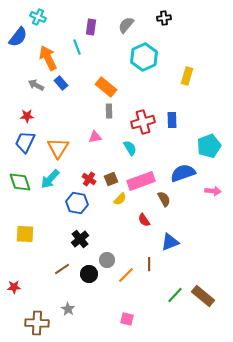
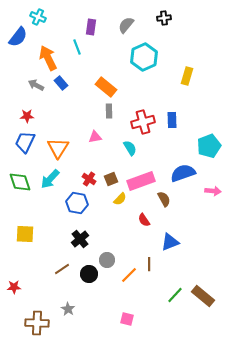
orange line at (126, 275): moved 3 px right
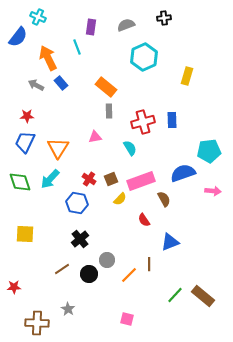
gray semicircle at (126, 25): rotated 30 degrees clockwise
cyan pentagon at (209, 146): moved 5 px down; rotated 15 degrees clockwise
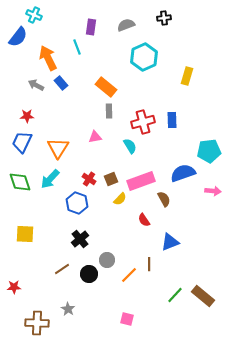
cyan cross at (38, 17): moved 4 px left, 2 px up
blue trapezoid at (25, 142): moved 3 px left
cyan semicircle at (130, 148): moved 2 px up
blue hexagon at (77, 203): rotated 10 degrees clockwise
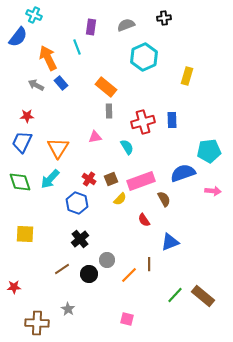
cyan semicircle at (130, 146): moved 3 px left, 1 px down
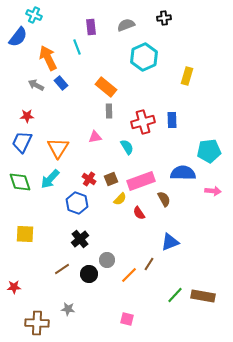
purple rectangle at (91, 27): rotated 14 degrees counterclockwise
blue semicircle at (183, 173): rotated 20 degrees clockwise
red semicircle at (144, 220): moved 5 px left, 7 px up
brown line at (149, 264): rotated 32 degrees clockwise
brown rectangle at (203, 296): rotated 30 degrees counterclockwise
gray star at (68, 309): rotated 24 degrees counterclockwise
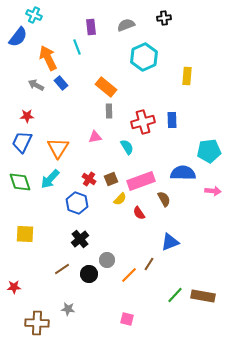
yellow rectangle at (187, 76): rotated 12 degrees counterclockwise
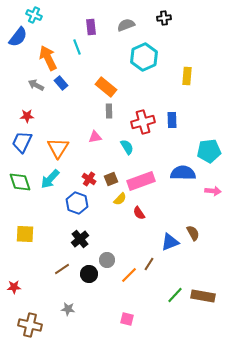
brown semicircle at (164, 199): moved 29 px right, 34 px down
brown cross at (37, 323): moved 7 px left, 2 px down; rotated 10 degrees clockwise
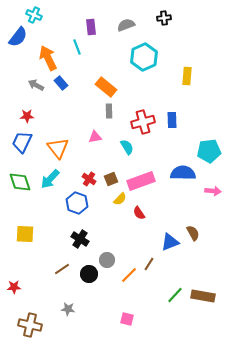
orange triangle at (58, 148): rotated 10 degrees counterclockwise
black cross at (80, 239): rotated 18 degrees counterclockwise
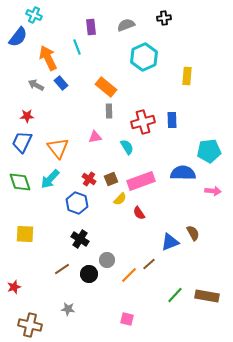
brown line at (149, 264): rotated 16 degrees clockwise
red star at (14, 287): rotated 16 degrees counterclockwise
brown rectangle at (203, 296): moved 4 px right
